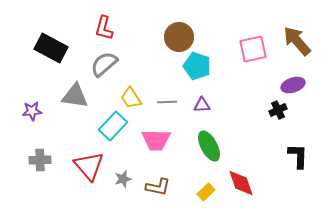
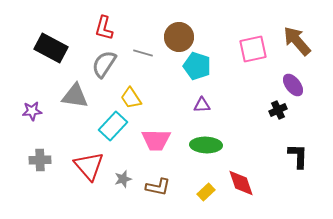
gray semicircle: rotated 16 degrees counterclockwise
purple ellipse: rotated 70 degrees clockwise
gray line: moved 24 px left, 49 px up; rotated 18 degrees clockwise
green ellipse: moved 3 px left, 1 px up; rotated 60 degrees counterclockwise
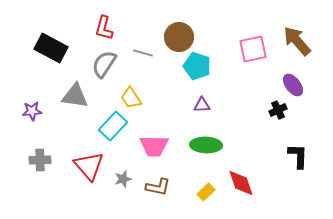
pink trapezoid: moved 2 px left, 6 px down
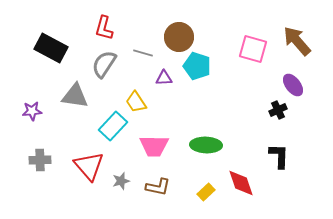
pink square: rotated 28 degrees clockwise
yellow trapezoid: moved 5 px right, 4 px down
purple triangle: moved 38 px left, 27 px up
black L-shape: moved 19 px left
gray star: moved 2 px left, 2 px down
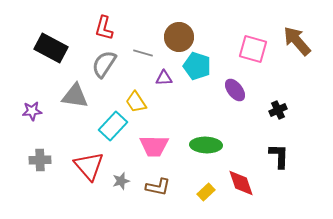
purple ellipse: moved 58 px left, 5 px down
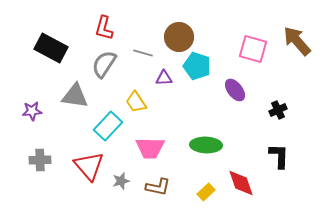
cyan rectangle: moved 5 px left
pink trapezoid: moved 4 px left, 2 px down
